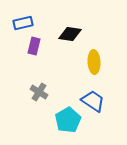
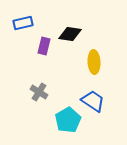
purple rectangle: moved 10 px right
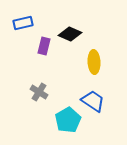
black diamond: rotated 15 degrees clockwise
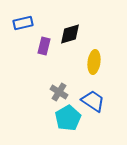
black diamond: rotated 40 degrees counterclockwise
yellow ellipse: rotated 10 degrees clockwise
gray cross: moved 20 px right
cyan pentagon: moved 2 px up
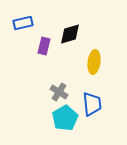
blue trapezoid: moved 1 px left, 3 px down; rotated 50 degrees clockwise
cyan pentagon: moved 3 px left
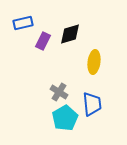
purple rectangle: moved 1 px left, 5 px up; rotated 12 degrees clockwise
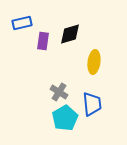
blue rectangle: moved 1 px left
purple rectangle: rotated 18 degrees counterclockwise
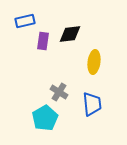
blue rectangle: moved 3 px right, 2 px up
black diamond: rotated 10 degrees clockwise
cyan pentagon: moved 20 px left
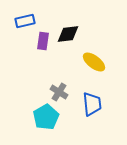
black diamond: moved 2 px left
yellow ellipse: rotated 60 degrees counterclockwise
cyan pentagon: moved 1 px right, 1 px up
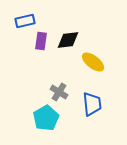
black diamond: moved 6 px down
purple rectangle: moved 2 px left
yellow ellipse: moved 1 px left
cyan pentagon: moved 1 px down
